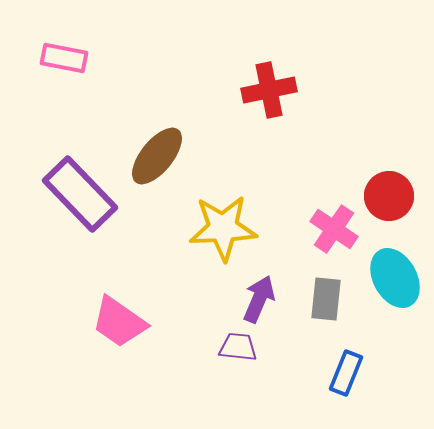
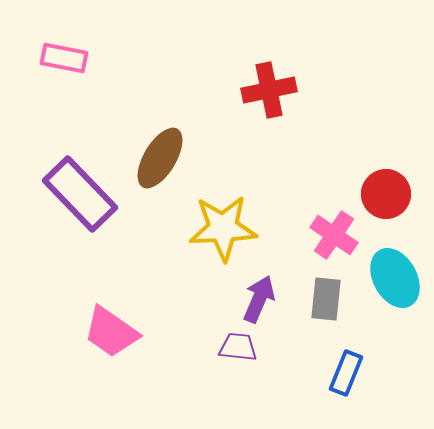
brown ellipse: moved 3 px right, 2 px down; rotated 8 degrees counterclockwise
red circle: moved 3 px left, 2 px up
pink cross: moved 6 px down
pink trapezoid: moved 8 px left, 10 px down
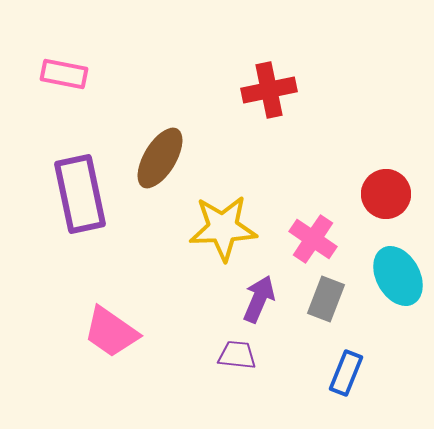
pink rectangle: moved 16 px down
purple rectangle: rotated 32 degrees clockwise
pink cross: moved 21 px left, 4 px down
cyan ellipse: moved 3 px right, 2 px up
gray rectangle: rotated 15 degrees clockwise
purple trapezoid: moved 1 px left, 8 px down
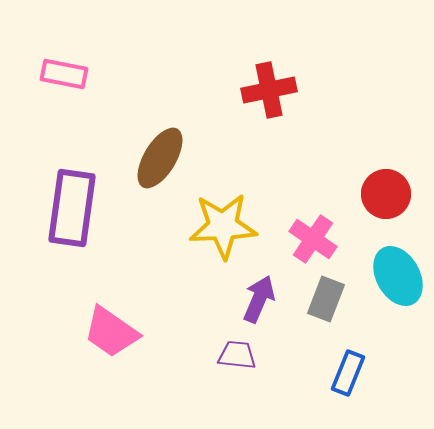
purple rectangle: moved 8 px left, 14 px down; rotated 20 degrees clockwise
yellow star: moved 2 px up
blue rectangle: moved 2 px right
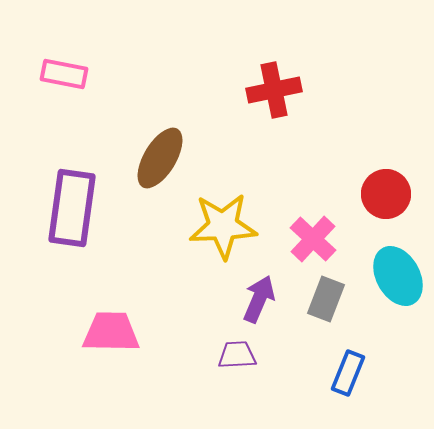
red cross: moved 5 px right
pink cross: rotated 9 degrees clockwise
pink trapezoid: rotated 146 degrees clockwise
purple trapezoid: rotated 9 degrees counterclockwise
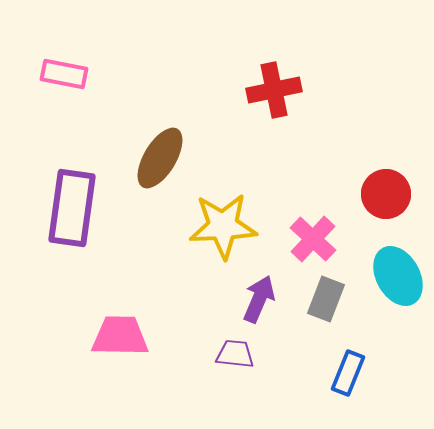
pink trapezoid: moved 9 px right, 4 px down
purple trapezoid: moved 2 px left, 1 px up; rotated 9 degrees clockwise
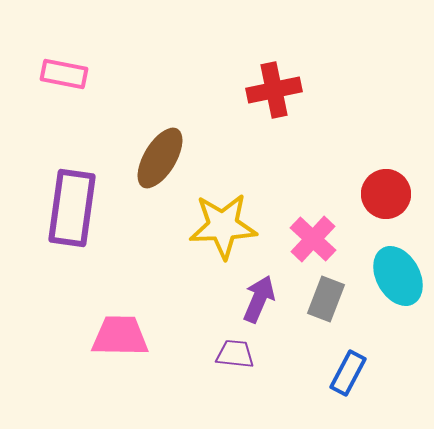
blue rectangle: rotated 6 degrees clockwise
